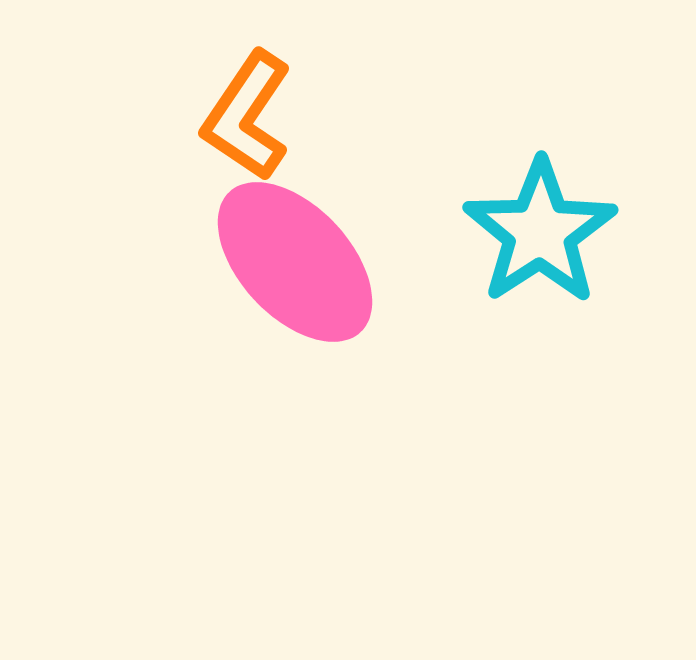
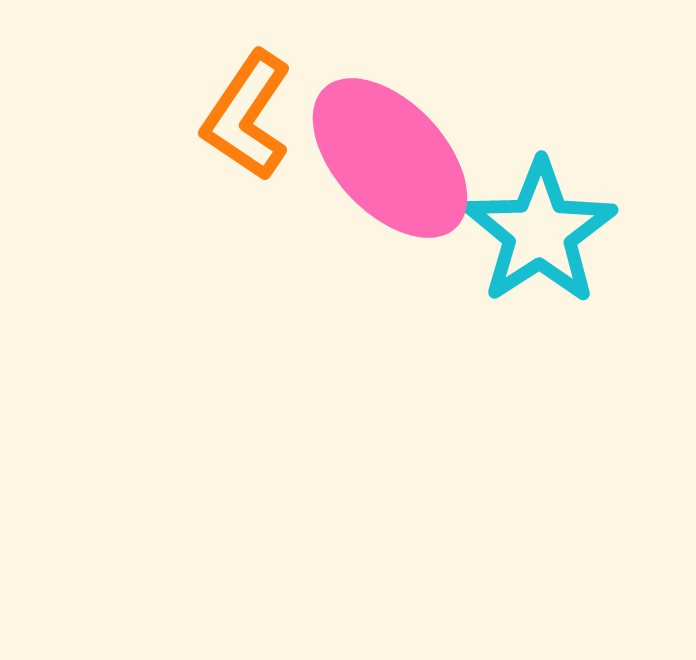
pink ellipse: moved 95 px right, 104 px up
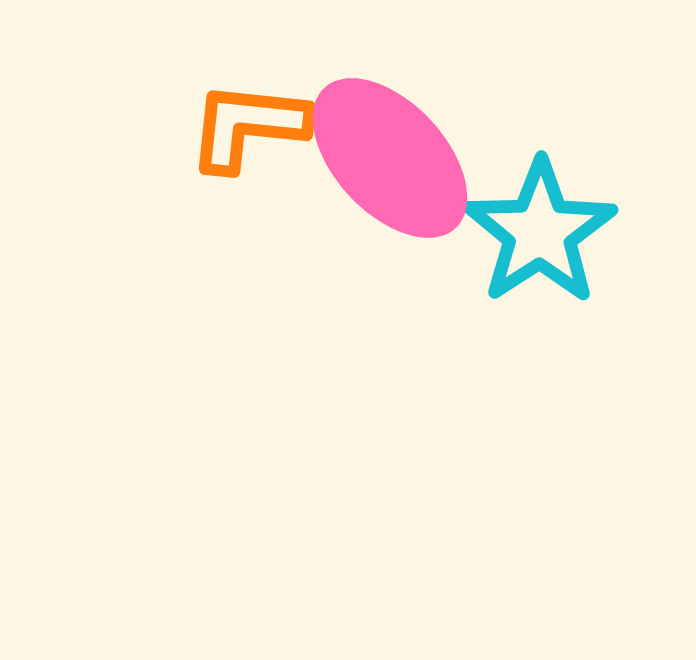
orange L-shape: moved 1 px right, 10 px down; rotated 62 degrees clockwise
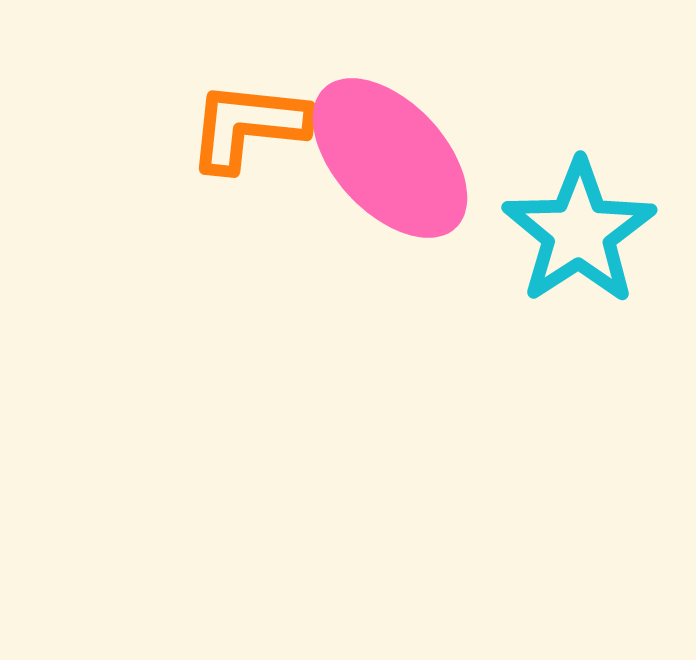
cyan star: moved 39 px right
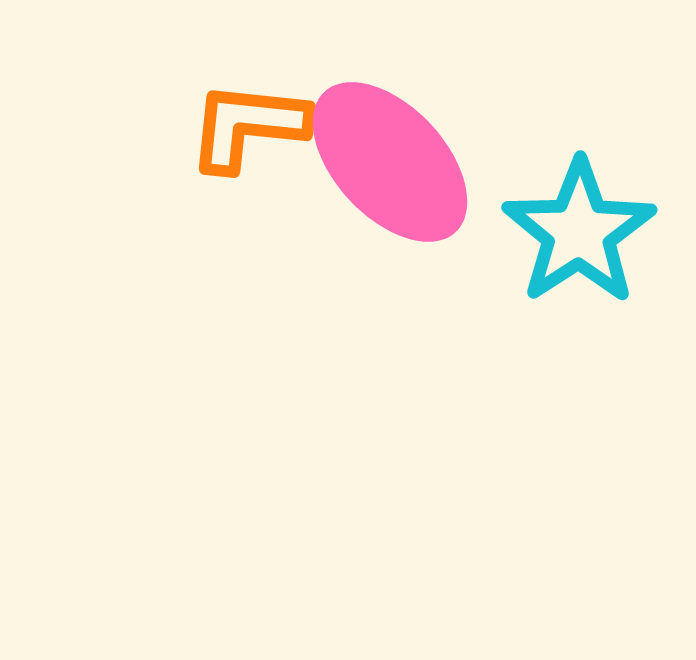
pink ellipse: moved 4 px down
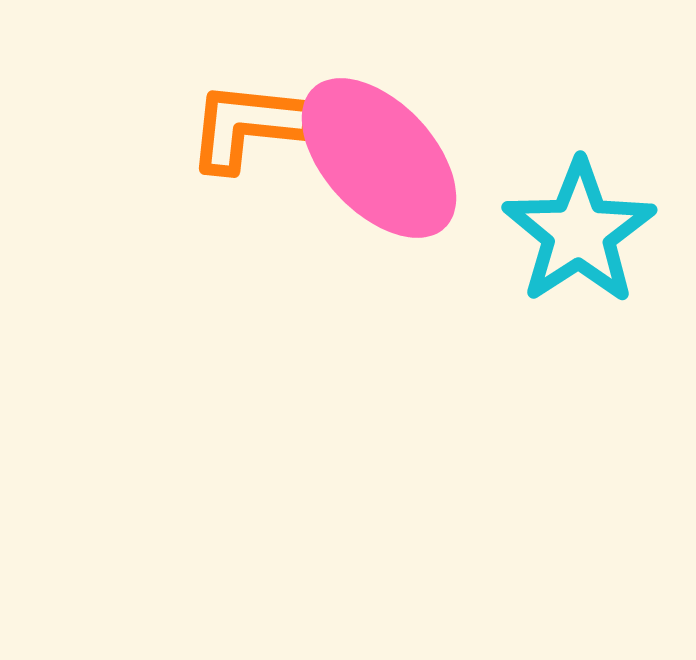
pink ellipse: moved 11 px left, 4 px up
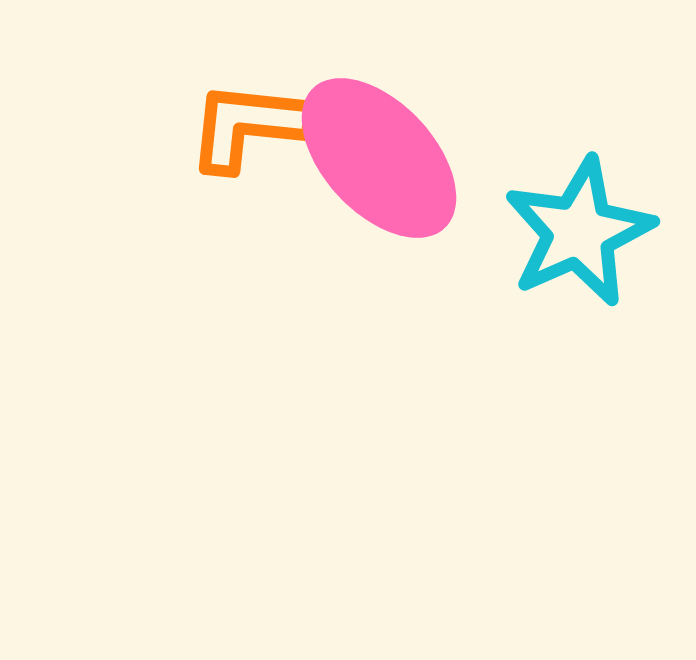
cyan star: rotated 9 degrees clockwise
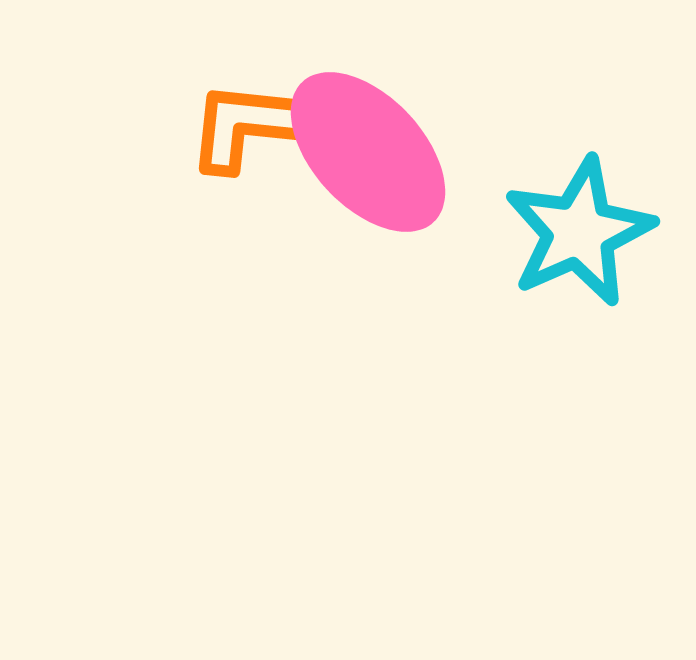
pink ellipse: moved 11 px left, 6 px up
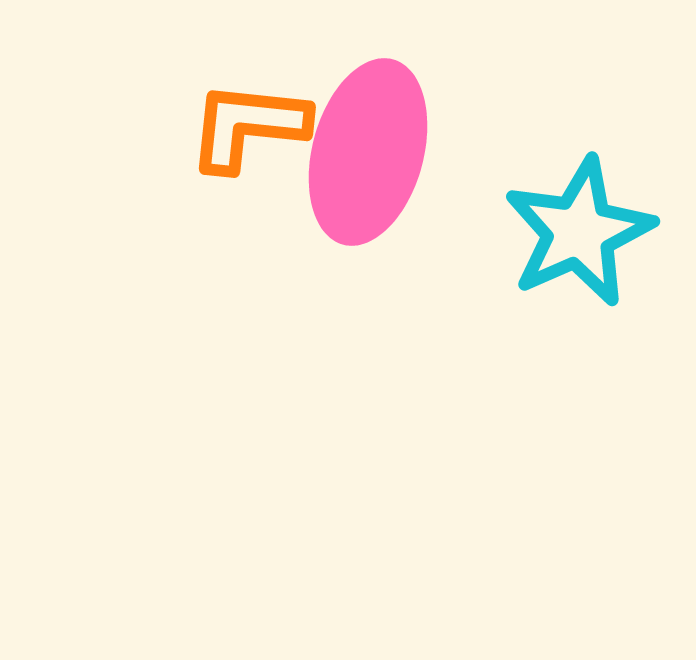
pink ellipse: rotated 58 degrees clockwise
